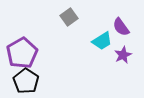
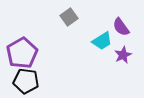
black pentagon: rotated 25 degrees counterclockwise
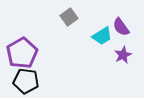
cyan trapezoid: moved 5 px up
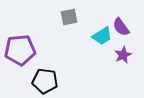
gray square: rotated 24 degrees clockwise
purple pentagon: moved 2 px left, 3 px up; rotated 24 degrees clockwise
black pentagon: moved 19 px right
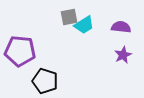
purple semicircle: rotated 132 degrees clockwise
cyan trapezoid: moved 18 px left, 11 px up
purple pentagon: moved 1 px down; rotated 12 degrees clockwise
black pentagon: rotated 10 degrees clockwise
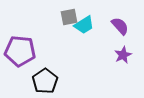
purple semicircle: moved 1 px left, 1 px up; rotated 42 degrees clockwise
black pentagon: rotated 20 degrees clockwise
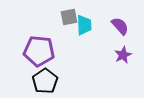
cyan trapezoid: rotated 60 degrees counterclockwise
purple pentagon: moved 19 px right
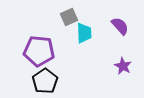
gray square: rotated 12 degrees counterclockwise
cyan trapezoid: moved 8 px down
purple star: moved 11 px down; rotated 18 degrees counterclockwise
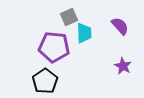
purple pentagon: moved 15 px right, 4 px up
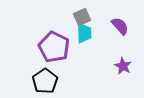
gray square: moved 13 px right
purple pentagon: rotated 20 degrees clockwise
